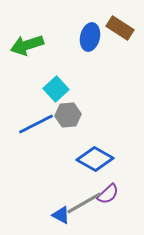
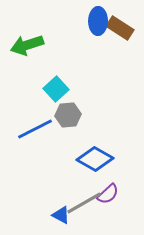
blue ellipse: moved 8 px right, 16 px up; rotated 12 degrees counterclockwise
blue line: moved 1 px left, 5 px down
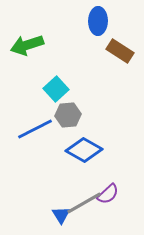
brown rectangle: moved 23 px down
blue diamond: moved 11 px left, 9 px up
blue triangle: rotated 30 degrees clockwise
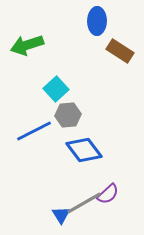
blue ellipse: moved 1 px left
blue line: moved 1 px left, 2 px down
blue diamond: rotated 24 degrees clockwise
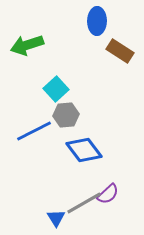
gray hexagon: moved 2 px left
blue triangle: moved 5 px left, 3 px down
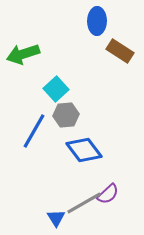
green arrow: moved 4 px left, 9 px down
blue line: rotated 33 degrees counterclockwise
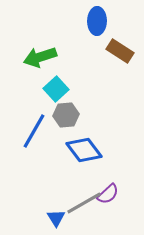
green arrow: moved 17 px right, 3 px down
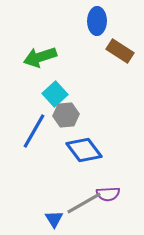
cyan square: moved 1 px left, 5 px down
purple semicircle: rotated 40 degrees clockwise
blue triangle: moved 2 px left, 1 px down
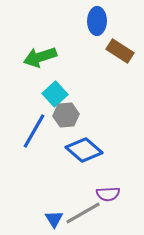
blue diamond: rotated 12 degrees counterclockwise
gray line: moved 1 px left, 10 px down
